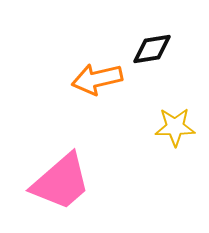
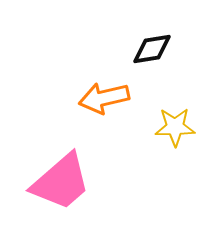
orange arrow: moved 7 px right, 19 px down
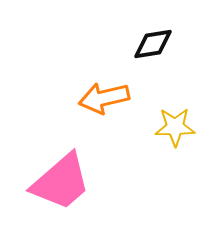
black diamond: moved 1 px right, 5 px up
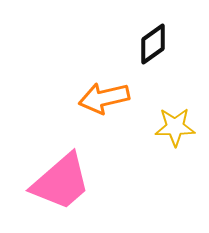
black diamond: rotated 27 degrees counterclockwise
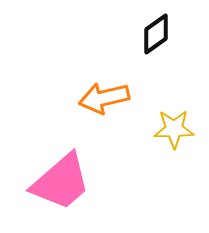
black diamond: moved 3 px right, 10 px up
yellow star: moved 1 px left, 2 px down
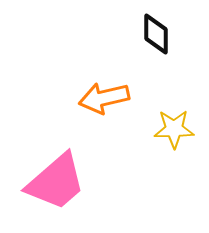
black diamond: rotated 54 degrees counterclockwise
pink trapezoid: moved 5 px left
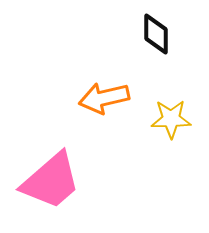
yellow star: moved 3 px left, 10 px up
pink trapezoid: moved 5 px left, 1 px up
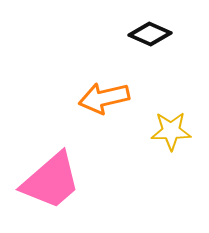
black diamond: moved 6 px left; rotated 66 degrees counterclockwise
yellow star: moved 12 px down
